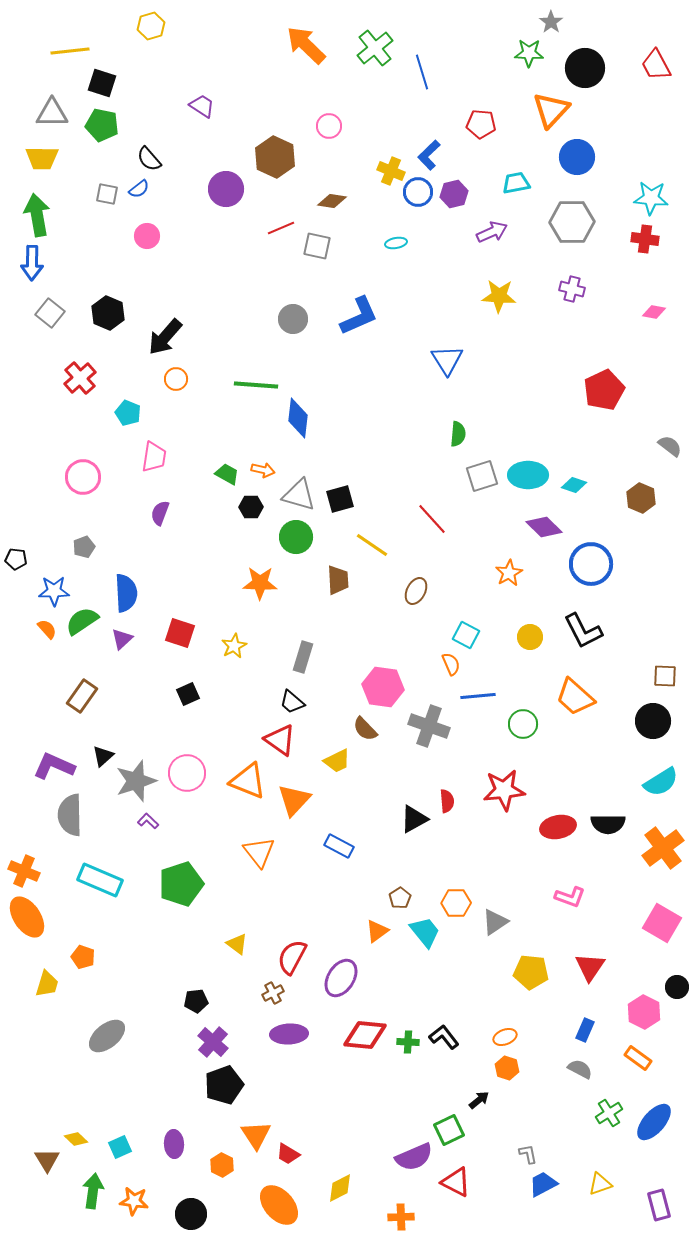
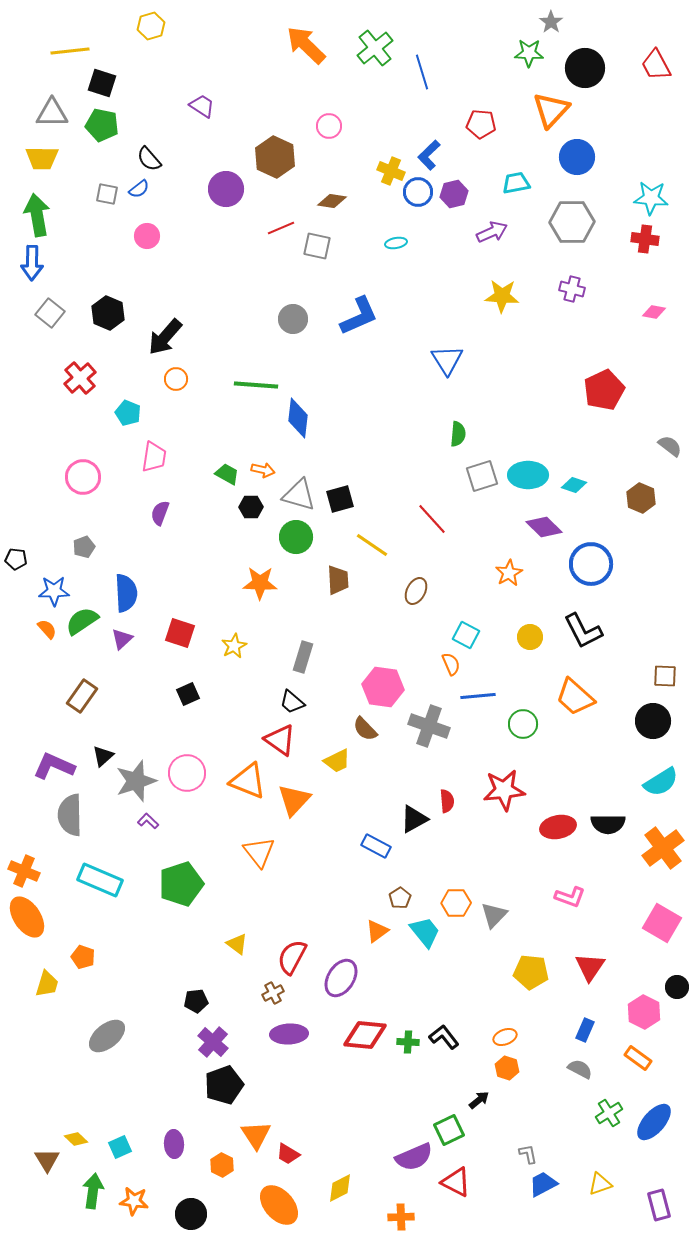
yellow star at (499, 296): moved 3 px right
blue rectangle at (339, 846): moved 37 px right
gray triangle at (495, 922): moved 1 px left, 7 px up; rotated 12 degrees counterclockwise
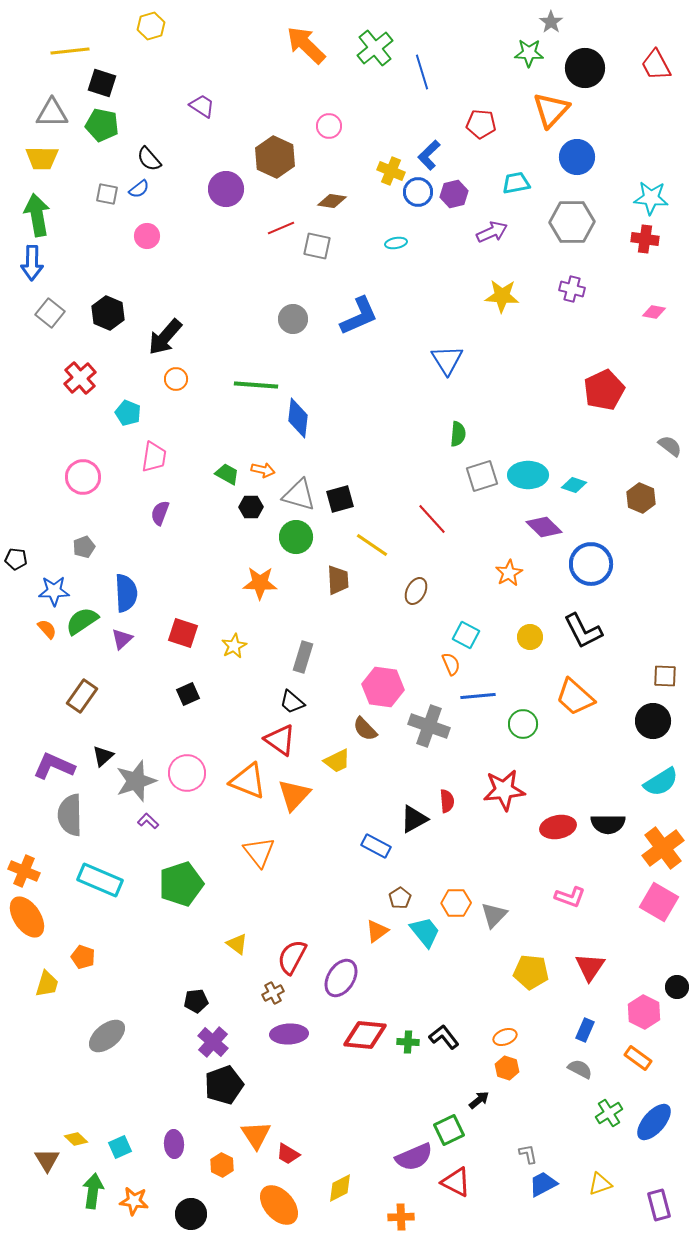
red square at (180, 633): moved 3 px right
orange triangle at (294, 800): moved 5 px up
pink square at (662, 923): moved 3 px left, 21 px up
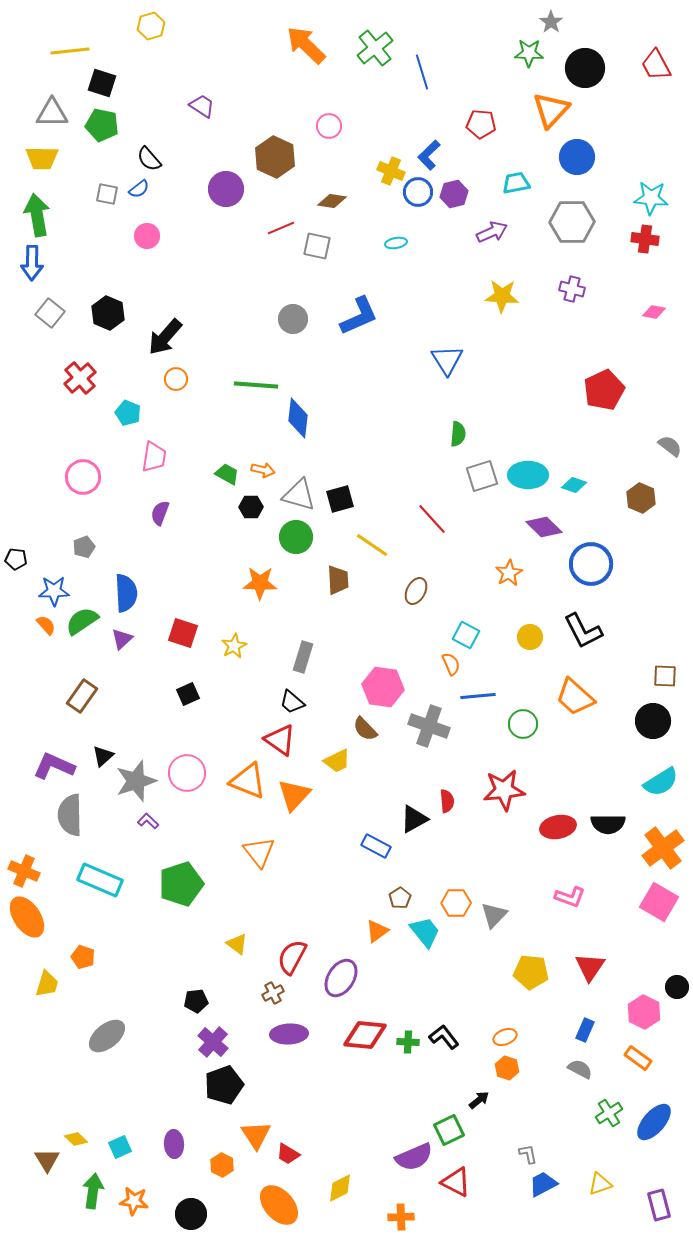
orange semicircle at (47, 629): moved 1 px left, 4 px up
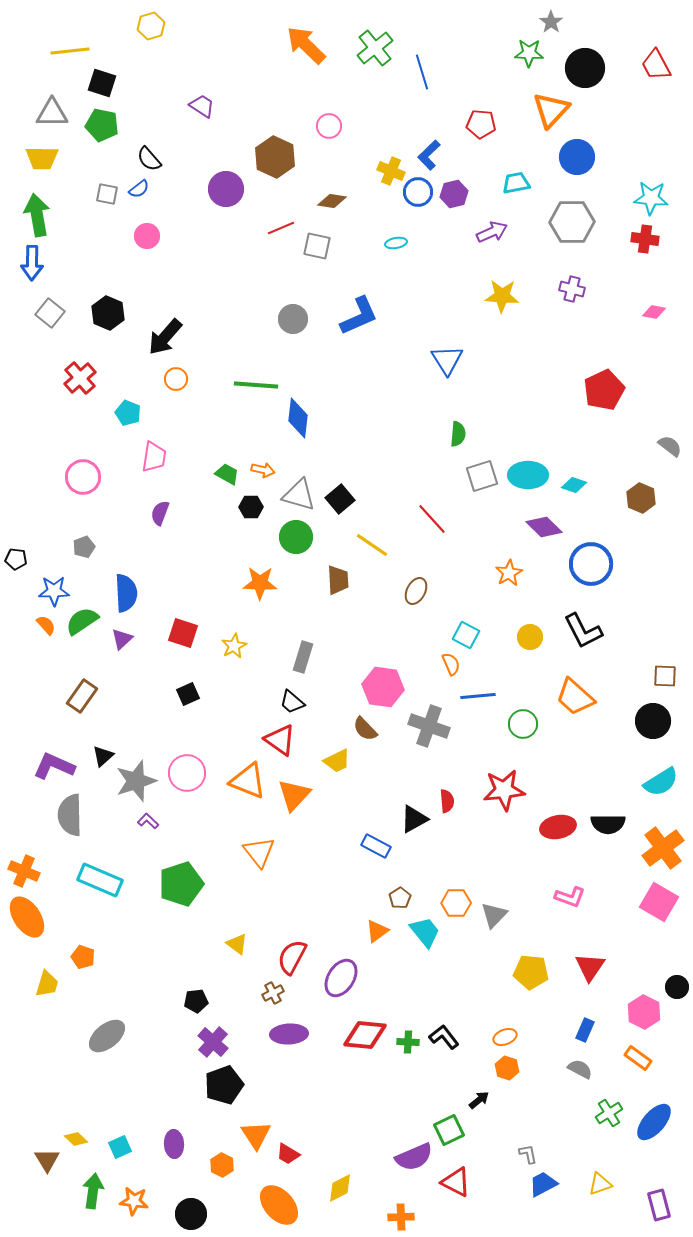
black square at (340, 499): rotated 24 degrees counterclockwise
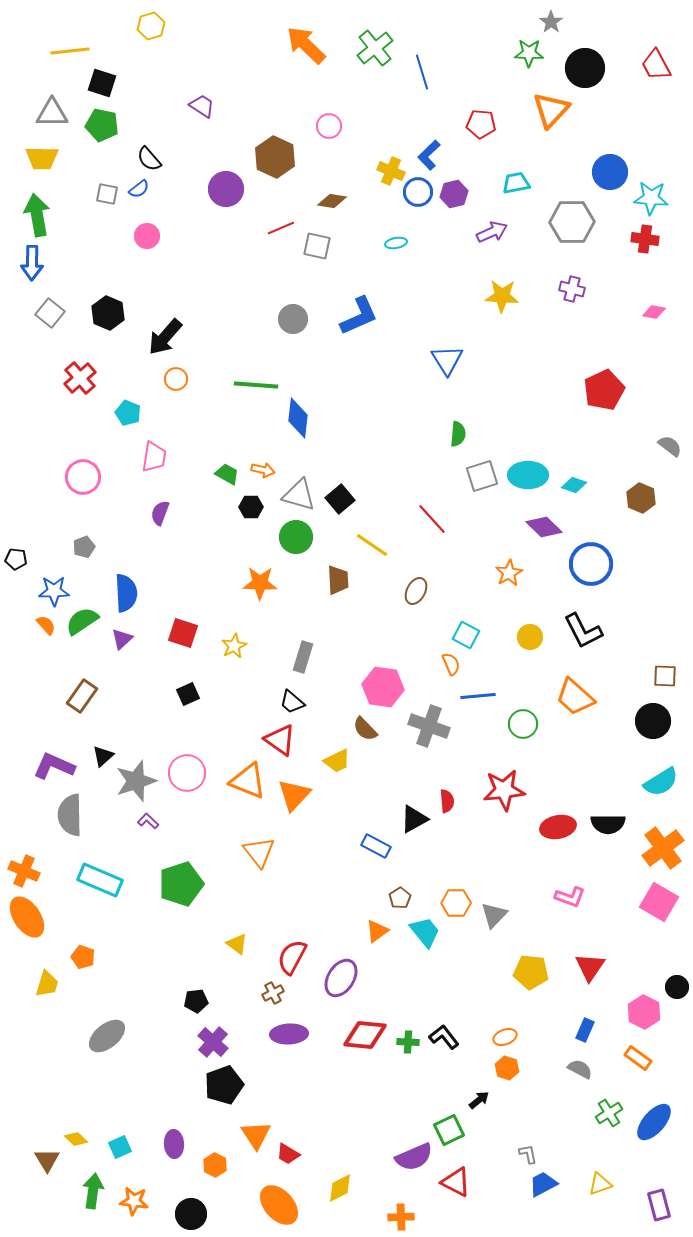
blue circle at (577, 157): moved 33 px right, 15 px down
orange hexagon at (222, 1165): moved 7 px left
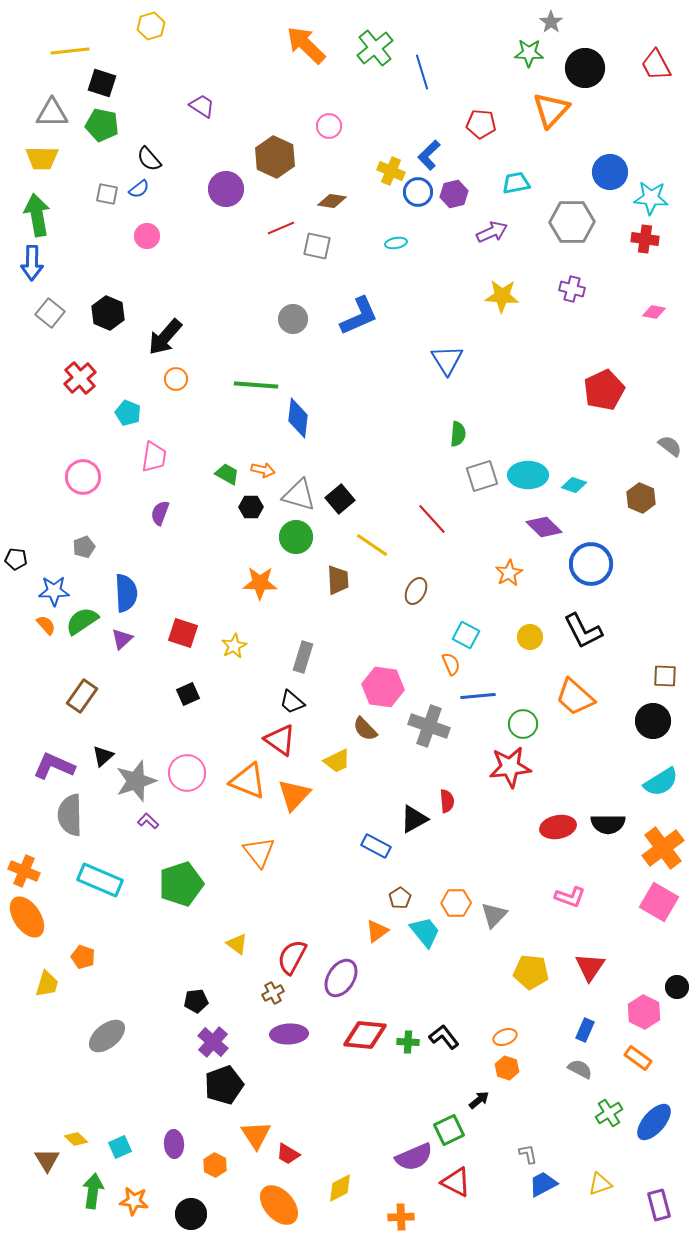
red star at (504, 790): moved 6 px right, 23 px up
